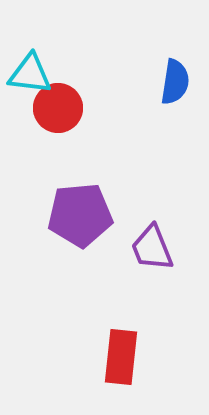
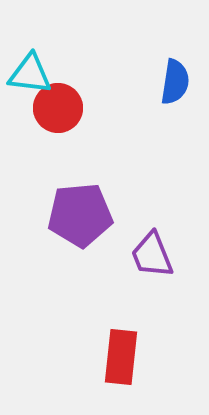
purple trapezoid: moved 7 px down
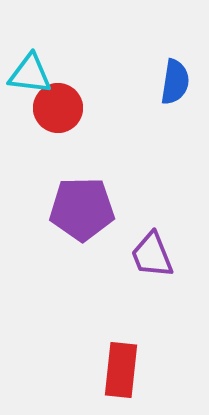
purple pentagon: moved 2 px right, 6 px up; rotated 4 degrees clockwise
red rectangle: moved 13 px down
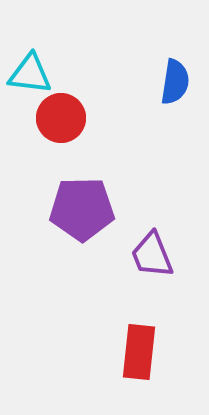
red circle: moved 3 px right, 10 px down
red rectangle: moved 18 px right, 18 px up
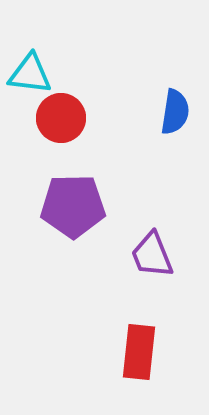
blue semicircle: moved 30 px down
purple pentagon: moved 9 px left, 3 px up
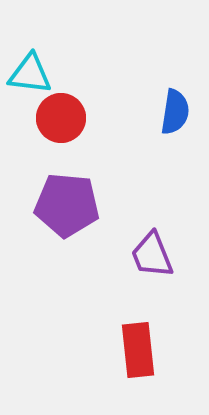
purple pentagon: moved 6 px left, 1 px up; rotated 6 degrees clockwise
red rectangle: moved 1 px left, 2 px up; rotated 12 degrees counterclockwise
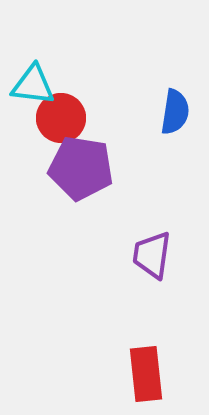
cyan triangle: moved 3 px right, 11 px down
purple pentagon: moved 14 px right, 37 px up; rotated 4 degrees clockwise
purple trapezoid: rotated 30 degrees clockwise
red rectangle: moved 8 px right, 24 px down
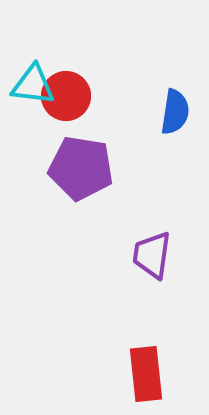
red circle: moved 5 px right, 22 px up
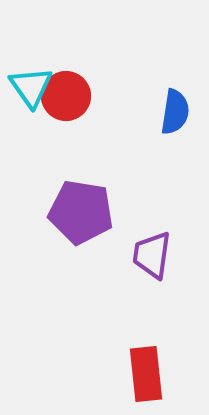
cyan triangle: moved 2 px left, 2 px down; rotated 48 degrees clockwise
purple pentagon: moved 44 px down
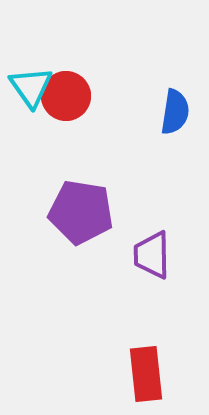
purple trapezoid: rotated 9 degrees counterclockwise
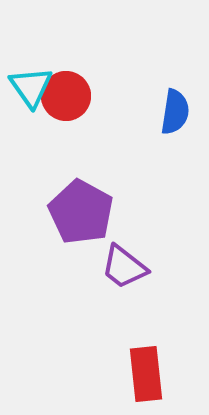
purple pentagon: rotated 20 degrees clockwise
purple trapezoid: moved 28 px left, 12 px down; rotated 51 degrees counterclockwise
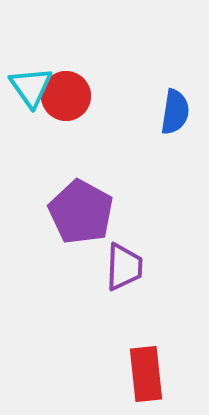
purple trapezoid: rotated 126 degrees counterclockwise
